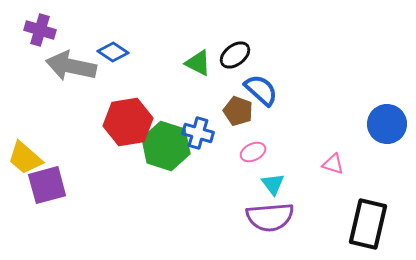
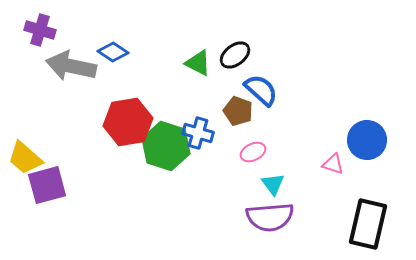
blue circle: moved 20 px left, 16 px down
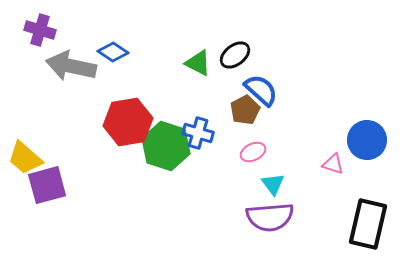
brown pentagon: moved 7 px right, 1 px up; rotated 24 degrees clockwise
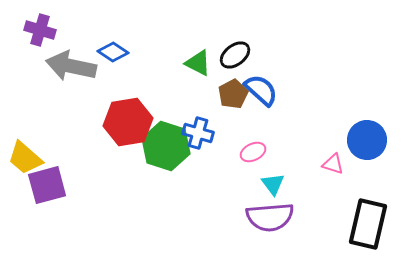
brown pentagon: moved 12 px left, 16 px up
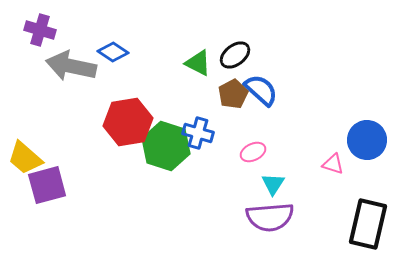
cyan triangle: rotated 10 degrees clockwise
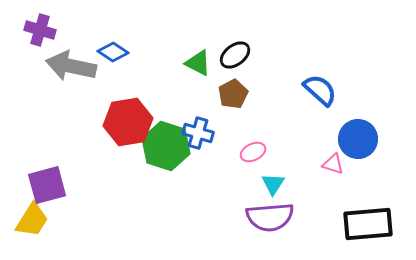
blue semicircle: moved 59 px right
blue circle: moved 9 px left, 1 px up
yellow trapezoid: moved 7 px right, 62 px down; rotated 99 degrees counterclockwise
black rectangle: rotated 72 degrees clockwise
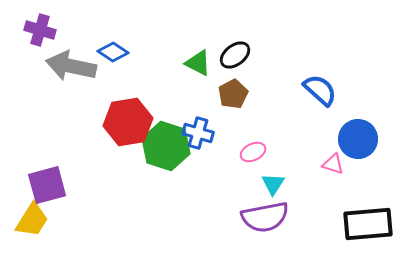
purple semicircle: moved 5 px left; rotated 6 degrees counterclockwise
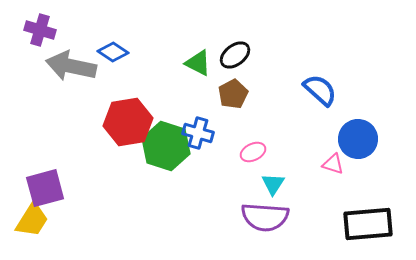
purple square: moved 2 px left, 3 px down
purple semicircle: rotated 15 degrees clockwise
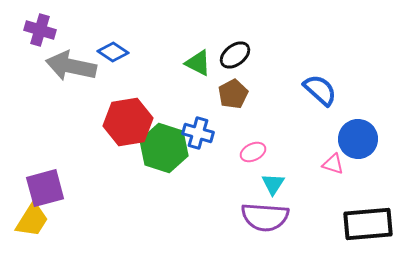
green hexagon: moved 2 px left, 2 px down
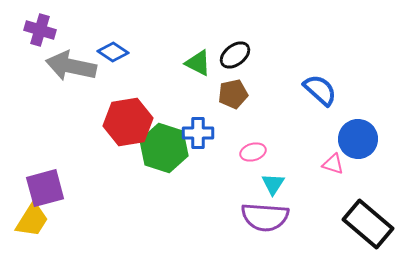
brown pentagon: rotated 16 degrees clockwise
blue cross: rotated 16 degrees counterclockwise
pink ellipse: rotated 10 degrees clockwise
black rectangle: rotated 45 degrees clockwise
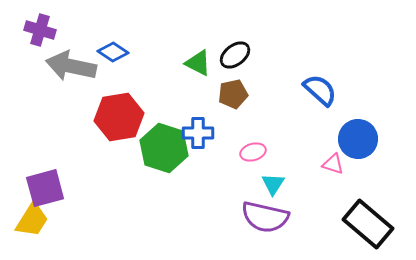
red hexagon: moved 9 px left, 5 px up
purple semicircle: rotated 9 degrees clockwise
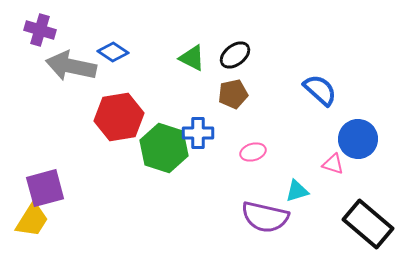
green triangle: moved 6 px left, 5 px up
cyan triangle: moved 24 px right, 7 px down; rotated 40 degrees clockwise
